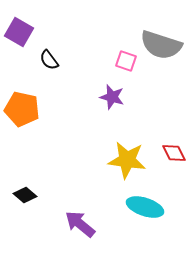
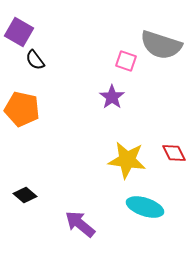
black semicircle: moved 14 px left
purple star: rotated 20 degrees clockwise
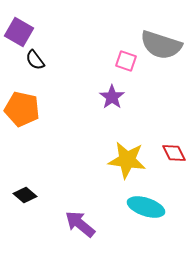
cyan ellipse: moved 1 px right
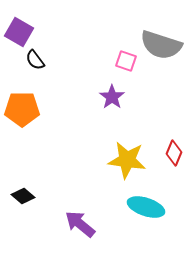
orange pentagon: rotated 12 degrees counterclockwise
red diamond: rotated 50 degrees clockwise
black diamond: moved 2 px left, 1 px down
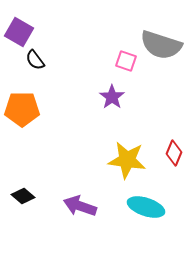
purple arrow: moved 18 px up; rotated 20 degrees counterclockwise
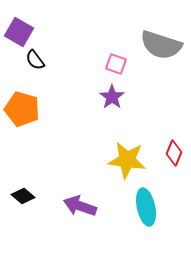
pink square: moved 10 px left, 3 px down
orange pentagon: rotated 16 degrees clockwise
cyan ellipse: rotated 60 degrees clockwise
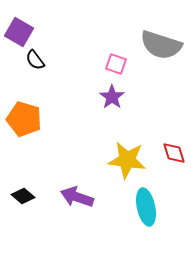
orange pentagon: moved 2 px right, 10 px down
red diamond: rotated 40 degrees counterclockwise
purple arrow: moved 3 px left, 9 px up
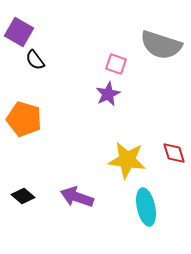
purple star: moved 4 px left, 3 px up; rotated 10 degrees clockwise
